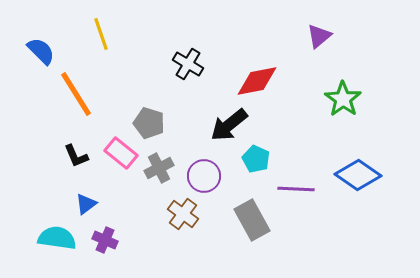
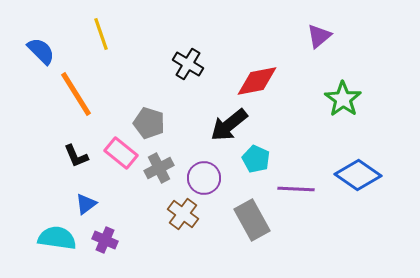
purple circle: moved 2 px down
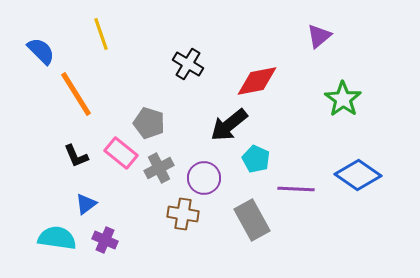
brown cross: rotated 28 degrees counterclockwise
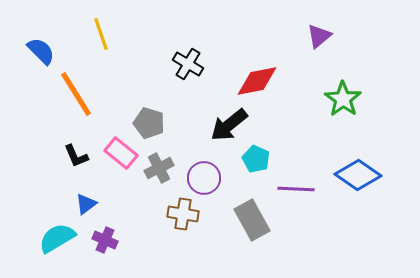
cyan semicircle: rotated 39 degrees counterclockwise
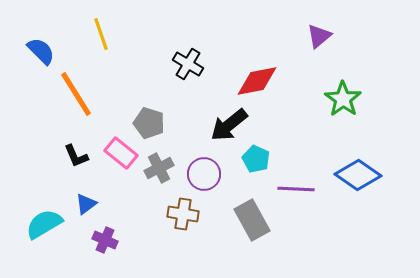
purple circle: moved 4 px up
cyan semicircle: moved 13 px left, 14 px up
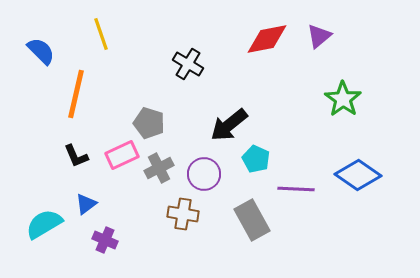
red diamond: moved 10 px right, 42 px up
orange line: rotated 45 degrees clockwise
pink rectangle: moved 1 px right, 2 px down; rotated 64 degrees counterclockwise
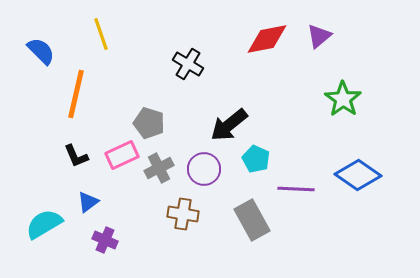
purple circle: moved 5 px up
blue triangle: moved 2 px right, 2 px up
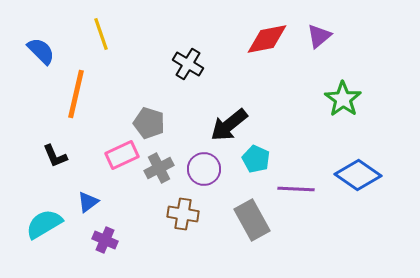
black L-shape: moved 21 px left
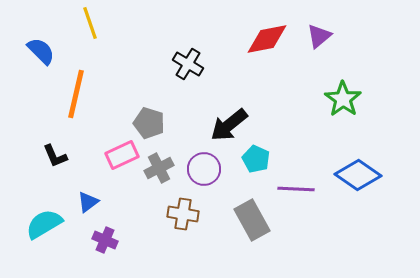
yellow line: moved 11 px left, 11 px up
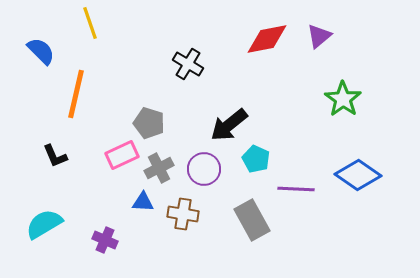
blue triangle: moved 55 px right; rotated 40 degrees clockwise
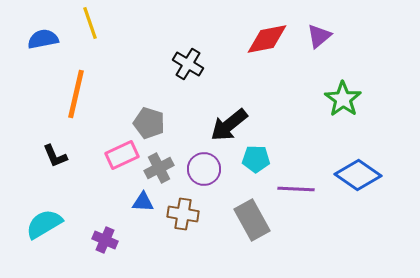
blue semicircle: moved 2 px right, 12 px up; rotated 56 degrees counterclockwise
cyan pentagon: rotated 24 degrees counterclockwise
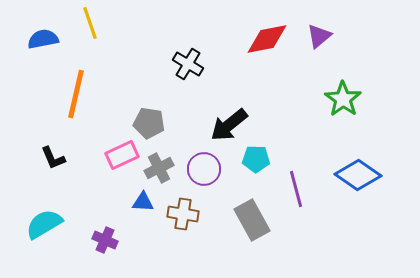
gray pentagon: rotated 8 degrees counterclockwise
black L-shape: moved 2 px left, 2 px down
purple line: rotated 72 degrees clockwise
